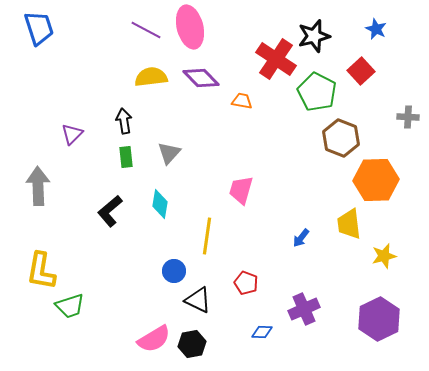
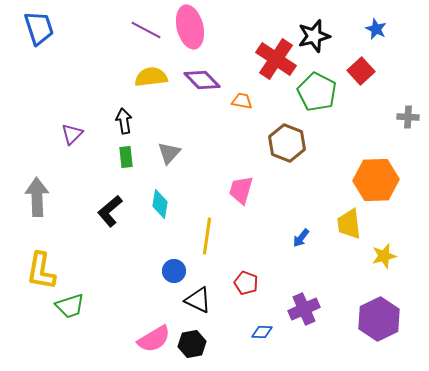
purple diamond: moved 1 px right, 2 px down
brown hexagon: moved 54 px left, 5 px down
gray arrow: moved 1 px left, 11 px down
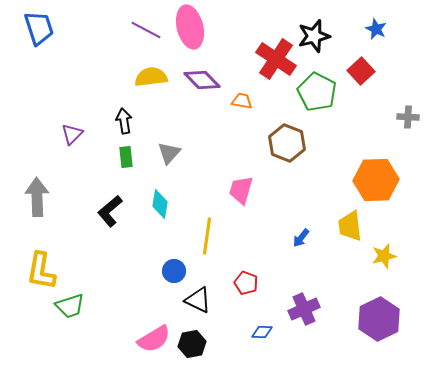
yellow trapezoid: moved 1 px right, 2 px down
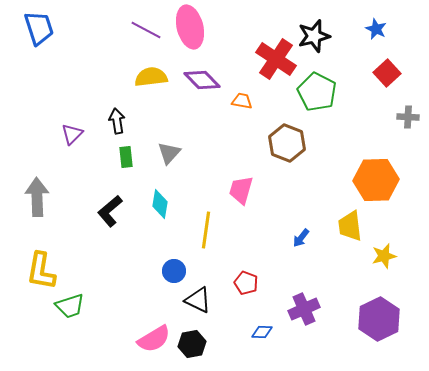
red square: moved 26 px right, 2 px down
black arrow: moved 7 px left
yellow line: moved 1 px left, 6 px up
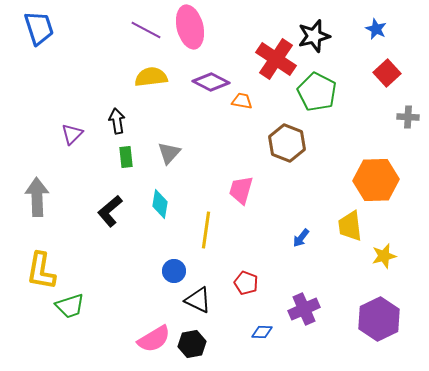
purple diamond: moved 9 px right, 2 px down; rotated 18 degrees counterclockwise
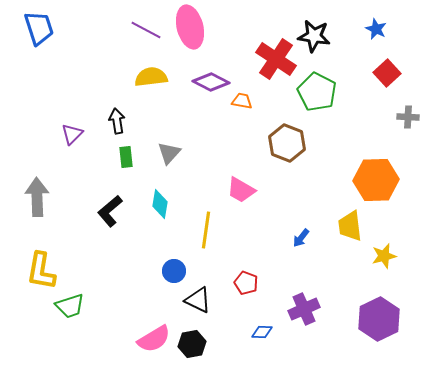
black star: rotated 24 degrees clockwise
pink trapezoid: rotated 76 degrees counterclockwise
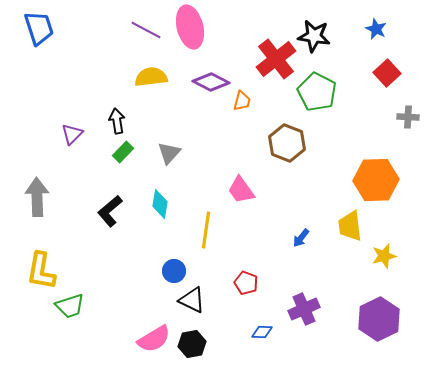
red cross: rotated 18 degrees clockwise
orange trapezoid: rotated 95 degrees clockwise
green rectangle: moved 3 px left, 5 px up; rotated 50 degrees clockwise
pink trapezoid: rotated 24 degrees clockwise
black triangle: moved 6 px left
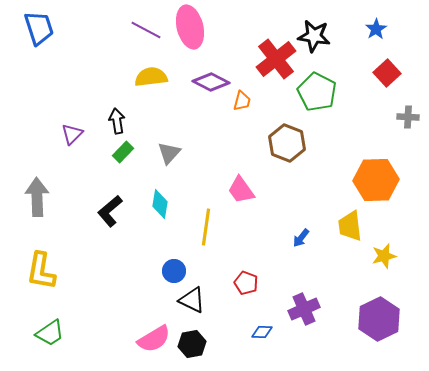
blue star: rotated 15 degrees clockwise
yellow line: moved 3 px up
green trapezoid: moved 20 px left, 27 px down; rotated 16 degrees counterclockwise
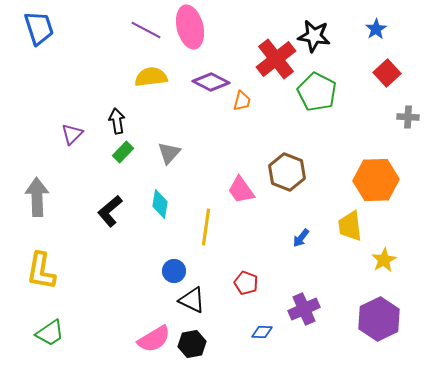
brown hexagon: moved 29 px down
yellow star: moved 4 px down; rotated 15 degrees counterclockwise
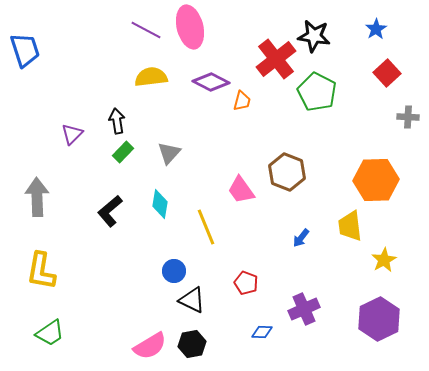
blue trapezoid: moved 14 px left, 22 px down
yellow line: rotated 30 degrees counterclockwise
pink semicircle: moved 4 px left, 7 px down
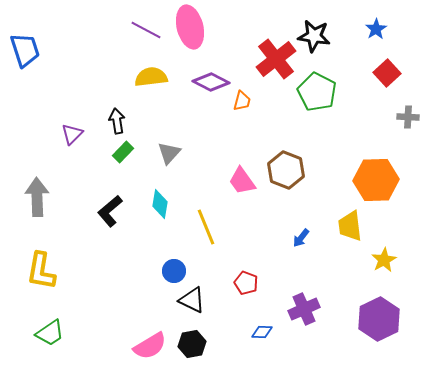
brown hexagon: moved 1 px left, 2 px up
pink trapezoid: moved 1 px right, 9 px up
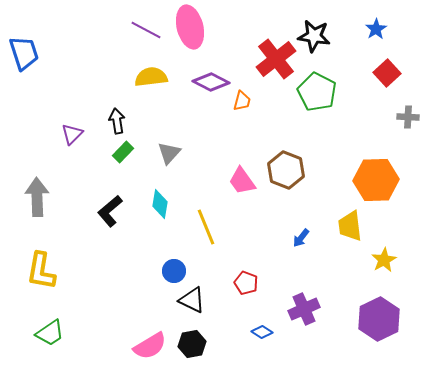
blue trapezoid: moved 1 px left, 3 px down
blue diamond: rotated 30 degrees clockwise
